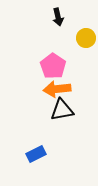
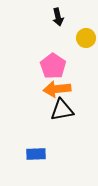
blue rectangle: rotated 24 degrees clockwise
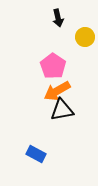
black arrow: moved 1 px down
yellow circle: moved 1 px left, 1 px up
orange arrow: moved 2 px down; rotated 24 degrees counterclockwise
blue rectangle: rotated 30 degrees clockwise
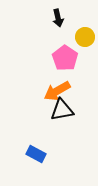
pink pentagon: moved 12 px right, 8 px up
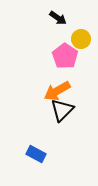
black arrow: rotated 42 degrees counterclockwise
yellow circle: moved 4 px left, 2 px down
pink pentagon: moved 2 px up
black triangle: rotated 35 degrees counterclockwise
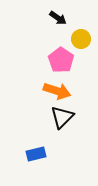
pink pentagon: moved 4 px left, 4 px down
orange arrow: rotated 132 degrees counterclockwise
black triangle: moved 7 px down
blue rectangle: rotated 42 degrees counterclockwise
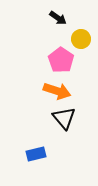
black triangle: moved 2 px right, 1 px down; rotated 25 degrees counterclockwise
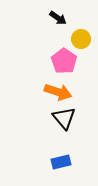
pink pentagon: moved 3 px right, 1 px down
orange arrow: moved 1 px right, 1 px down
blue rectangle: moved 25 px right, 8 px down
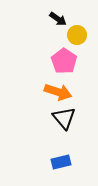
black arrow: moved 1 px down
yellow circle: moved 4 px left, 4 px up
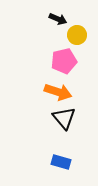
black arrow: rotated 12 degrees counterclockwise
pink pentagon: rotated 25 degrees clockwise
blue rectangle: rotated 30 degrees clockwise
